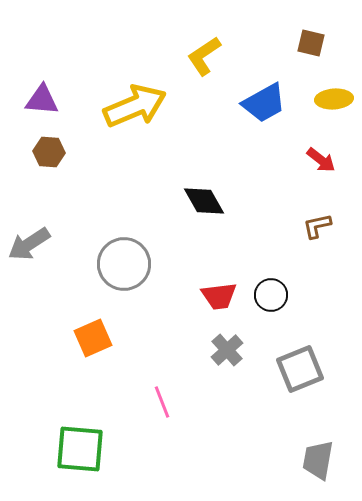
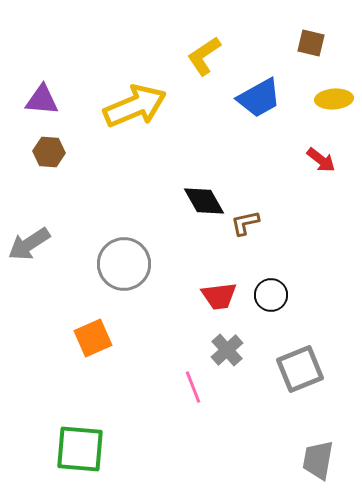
blue trapezoid: moved 5 px left, 5 px up
brown L-shape: moved 72 px left, 3 px up
pink line: moved 31 px right, 15 px up
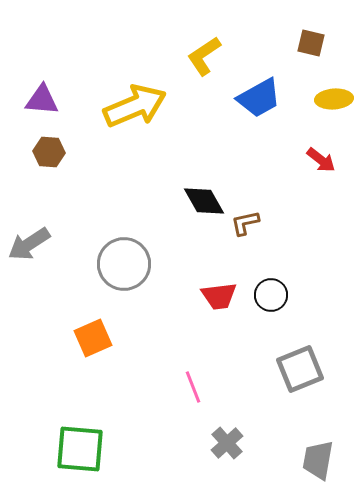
gray cross: moved 93 px down
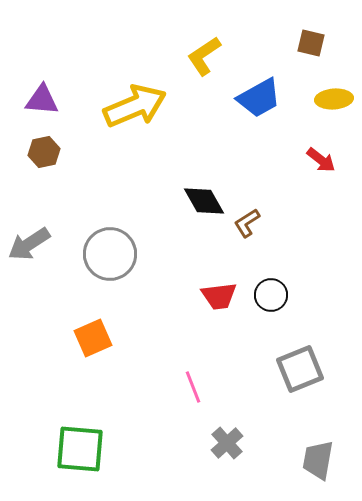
brown hexagon: moved 5 px left; rotated 16 degrees counterclockwise
brown L-shape: moved 2 px right; rotated 20 degrees counterclockwise
gray circle: moved 14 px left, 10 px up
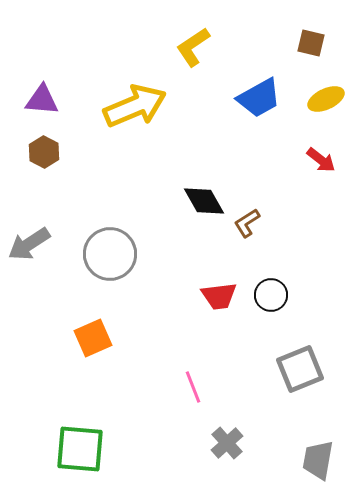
yellow L-shape: moved 11 px left, 9 px up
yellow ellipse: moved 8 px left; rotated 21 degrees counterclockwise
brown hexagon: rotated 20 degrees counterclockwise
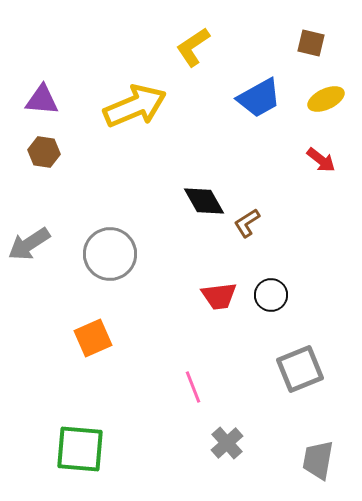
brown hexagon: rotated 20 degrees counterclockwise
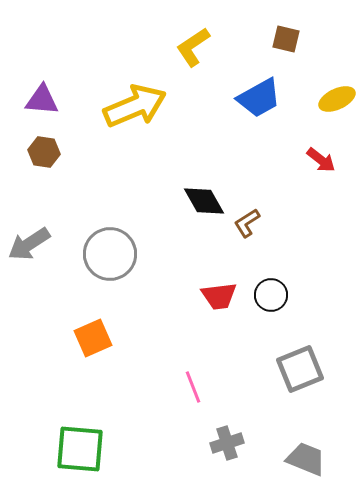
brown square: moved 25 px left, 4 px up
yellow ellipse: moved 11 px right
gray cross: rotated 24 degrees clockwise
gray trapezoid: moved 12 px left, 1 px up; rotated 102 degrees clockwise
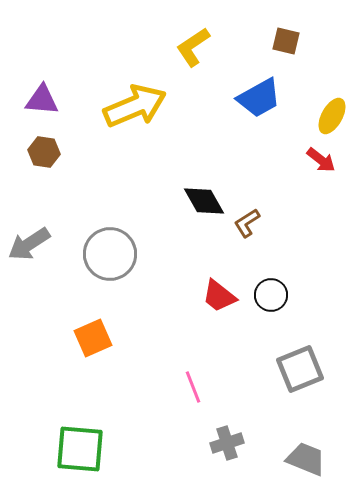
brown square: moved 2 px down
yellow ellipse: moved 5 px left, 17 px down; rotated 36 degrees counterclockwise
red trapezoid: rotated 45 degrees clockwise
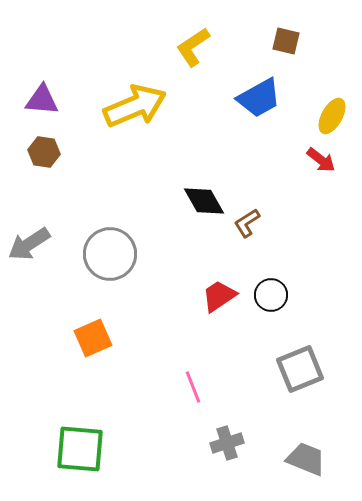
red trapezoid: rotated 108 degrees clockwise
